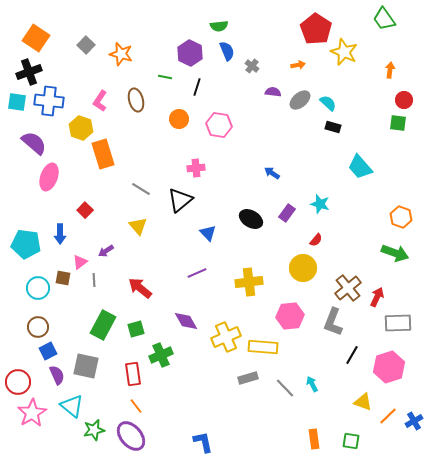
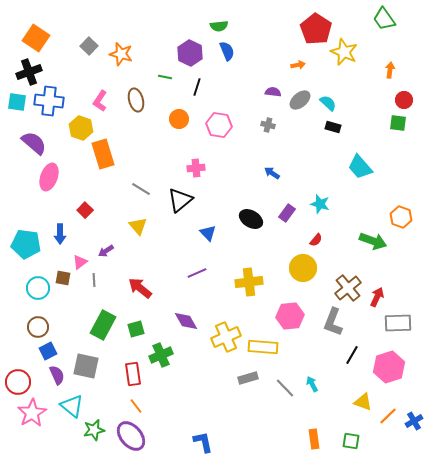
gray square at (86, 45): moved 3 px right, 1 px down
gray cross at (252, 66): moved 16 px right, 59 px down; rotated 24 degrees counterclockwise
green arrow at (395, 253): moved 22 px left, 12 px up
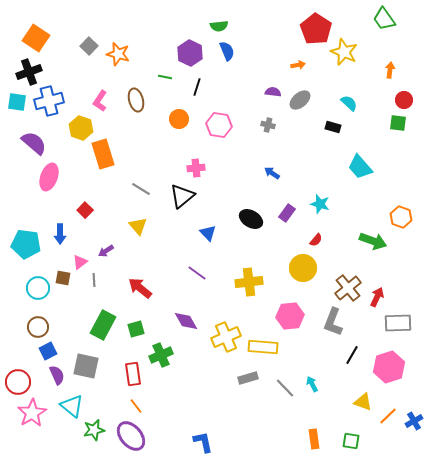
orange star at (121, 54): moved 3 px left
blue cross at (49, 101): rotated 20 degrees counterclockwise
cyan semicircle at (328, 103): moved 21 px right
black triangle at (180, 200): moved 2 px right, 4 px up
purple line at (197, 273): rotated 60 degrees clockwise
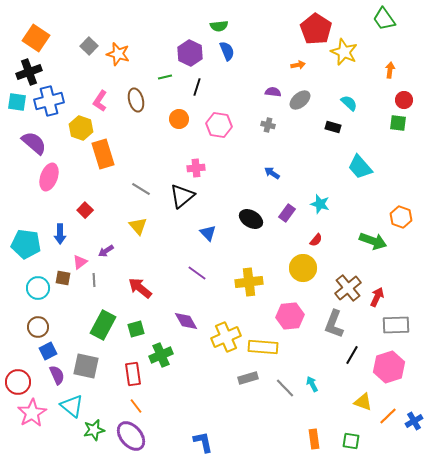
green line at (165, 77): rotated 24 degrees counterclockwise
gray L-shape at (333, 322): moved 1 px right, 2 px down
gray rectangle at (398, 323): moved 2 px left, 2 px down
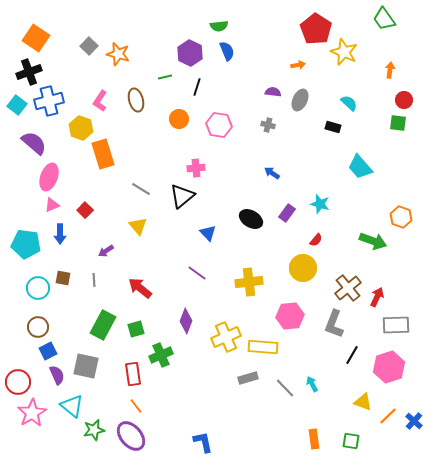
gray ellipse at (300, 100): rotated 25 degrees counterclockwise
cyan square at (17, 102): moved 3 px down; rotated 30 degrees clockwise
pink triangle at (80, 262): moved 28 px left, 57 px up; rotated 14 degrees clockwise
purple diamond at (186, 321): rotated 50 degrees clockwise
blue cross at (414, 421): rotated 18 degrees counterclockwise
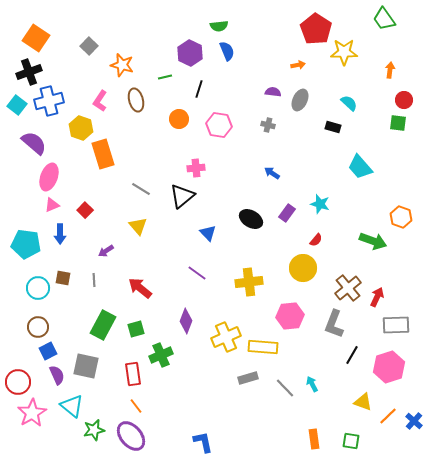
yellow star at (344, 52): rotated 24 degrees counterclockwise
orange star at (118, 54): moved 4 px right, 11 px down
black line at (197, 87): moved 2 px right, 2 px down
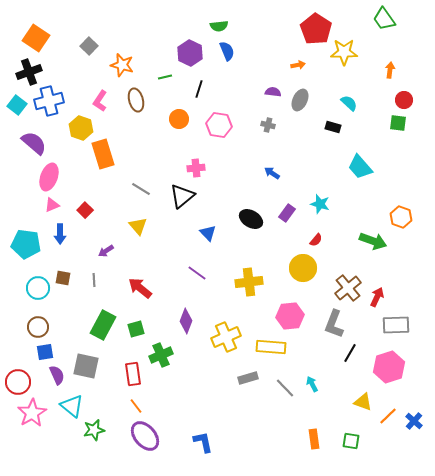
yellow rectangle at (263, 347): moved 8 px right
blue square at (48, 351): moved 3 px left, 1 px down; rotated 18 degrees clockwise
black line at (352, 355): moved 2 px left, 2 px up
purple ellipse at (131, 436): moved 14 px right
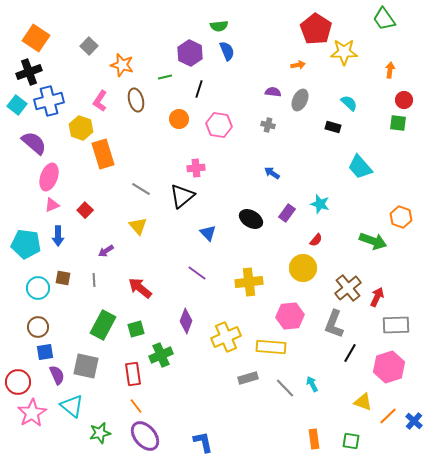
blue arrow at (60, 234): moved 2 px left, 2 px down
green star at (94, 430): moved 6 px right, 3 px down
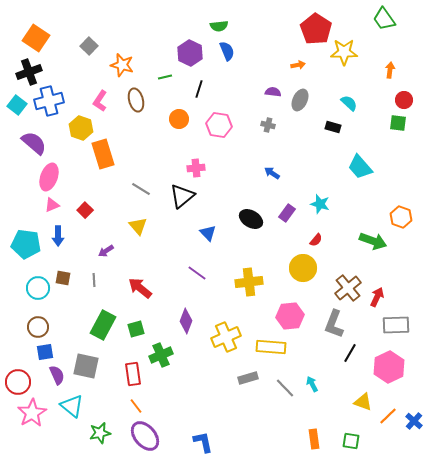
pink hexagon at (389, 367): rotated 8 degrees counterclockwise
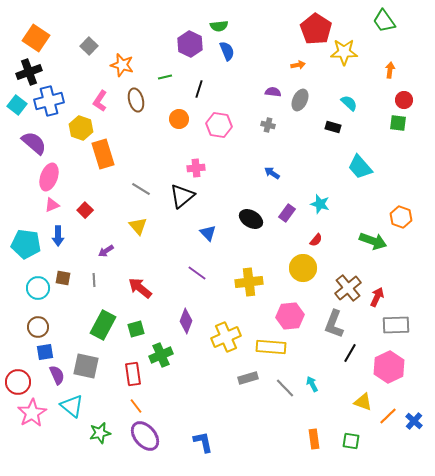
green trapezoid at (384, 19): moved 2 px down
purple hexagon at (190, 53): moved 9 px up
